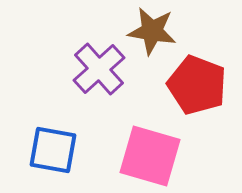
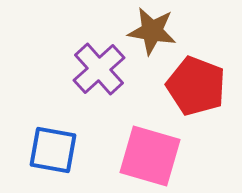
red pentagon: moved 1 px left, 1 px down
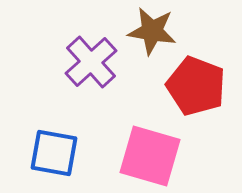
purple cross: moved 8 px left, 7 px up
blue square: moved 1 px right, 3 px down
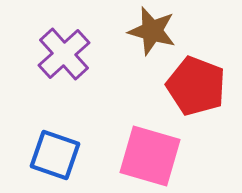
brown star: rotated 6 degrees clockwise
purple cross: moved 27 px left, 8 px up
blue square: moved 1 px right, 2 px down; rotated 9 degrees clockwise
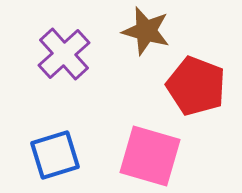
brown star: moved 6 px left
blue square: rotated 36 degrees counterclockwise
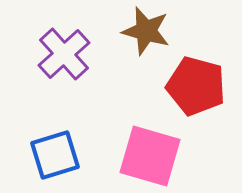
red pentagon: rotated 6 degrees counterclockwise
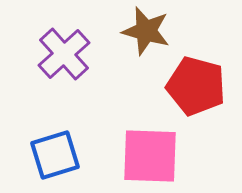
pink square: rotated 14 degrees counterclockwise
